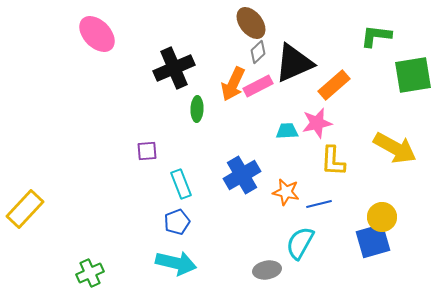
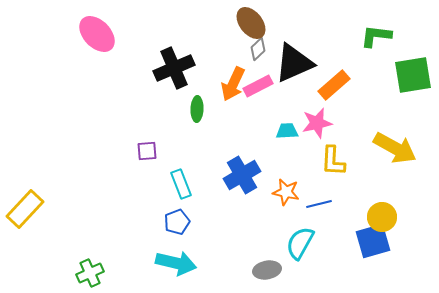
gray diamond: moved 3 px up
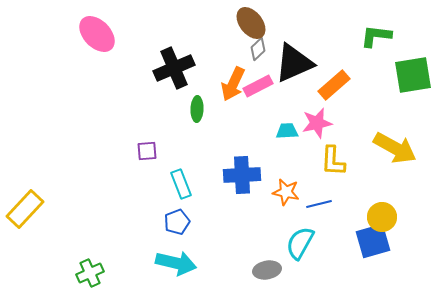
blue cross: rotated 27 degrees clockwise
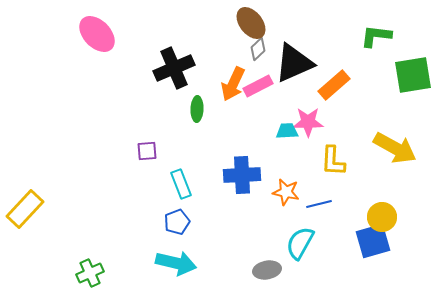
pink star: moved 9 px left, 1 px up; rotated 12 degrees clockwise
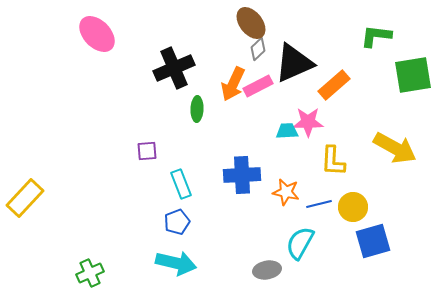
yellow rectangle: moved 11 px up
yellow circle: moved 29 px left, 10 px up
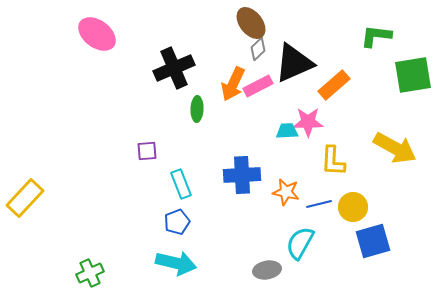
pink ellipse: rotated 9 degrees counterclockwise
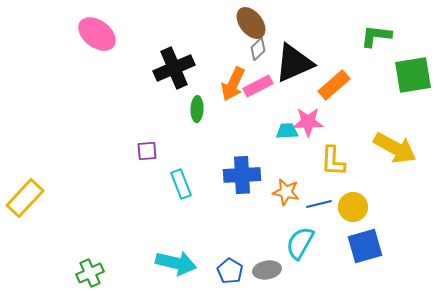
blue pentagon: moved 53 px right, 49 px down; rotated 20 degrees counterclockwise
blue square: moved 8 px left, 5 px down
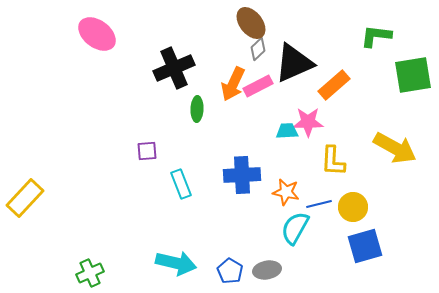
cyan semicircle: moved 5 px left, 15 px up
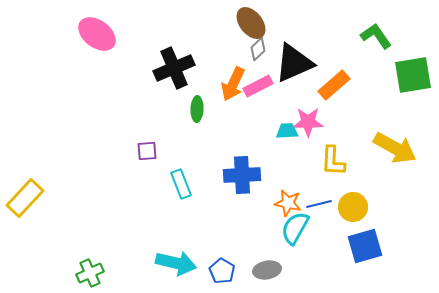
green L-shape: rotated 48 degrees clockwise
orange star: moved 2 px right, 11 px down
blue pentagon: moved 8 px left
